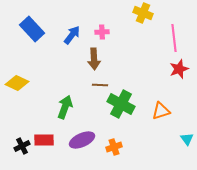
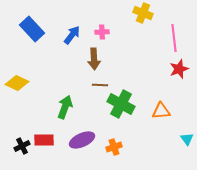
orange triangle: rotated 12 degrees clockwise
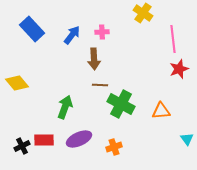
yellow cross: rotated 12 degrees clockwise
pink line: moved 1 px left, 1 px down
yellow diamond: rotated 25 degrees clockwise
purple ellipse: moved 3 px left, 1 px up
